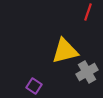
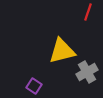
yellow triangle: moved 3 px left
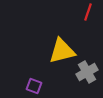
purple square: rotated 14 degrees counterclockwise
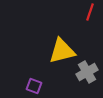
red line: moved 2 px right
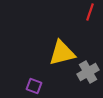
yellow triangle: moved 2 px down
gray cross: moved 1 px right
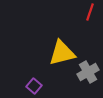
purple square: rotated 21 degrees clockwise
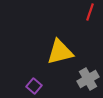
yellow triangle: moved 2 px left, 1 px up
gray cross: moved 7 px down
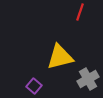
red line: moved 10 px left
yellow triangle: moved 5 px down
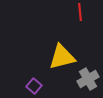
red line: rotated 24 degrees counterclockwise
yellow triangle: moved 2 px right
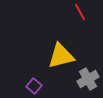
red line: rotated 24 degrees counterclockwise
yellow triangle: moved 1 px left, 1 px up
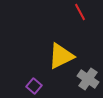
yellow triangle: rotated 12 degrees counterclockwise
gray cross: rotated 25 degrees counterclockwise
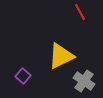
gray cross: moved 4 px left, 2 px down
purple square: moved 11 px left, 10 px up
